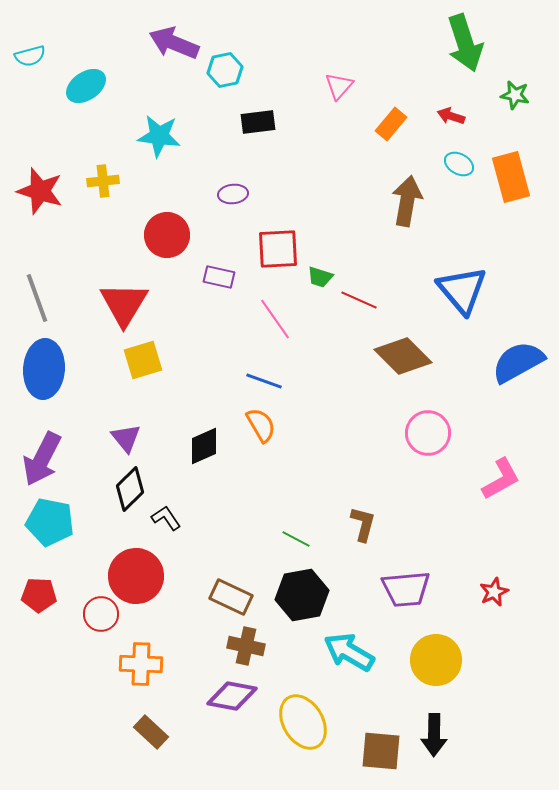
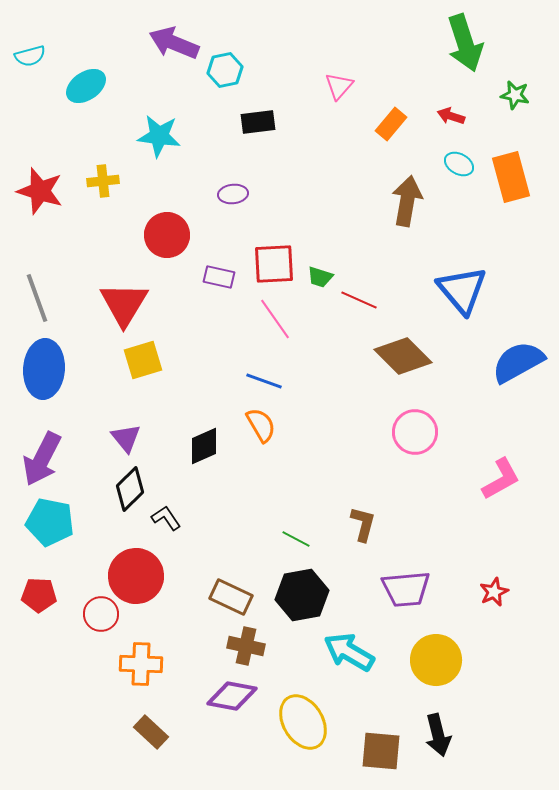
red square at (278, 249): moved 4 px left, 15 px down
pink circle at (428, 433): moved 13 px left, 1 px up
black arrow at (434, 735): moved 4 px right; rotated 15 degrees counterclockwise
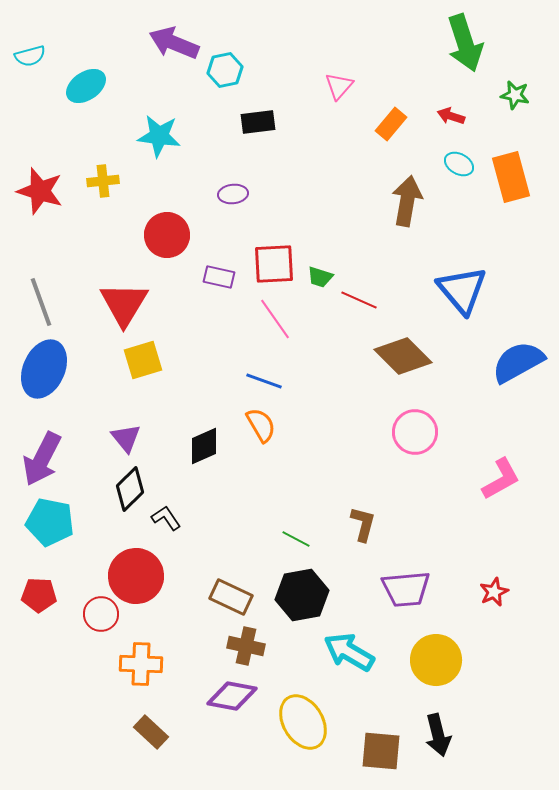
gray line at (37, 298): moved 4 px right, 4 px down
blue ellipse at (44, 369): rotated 20 degrees clockwise
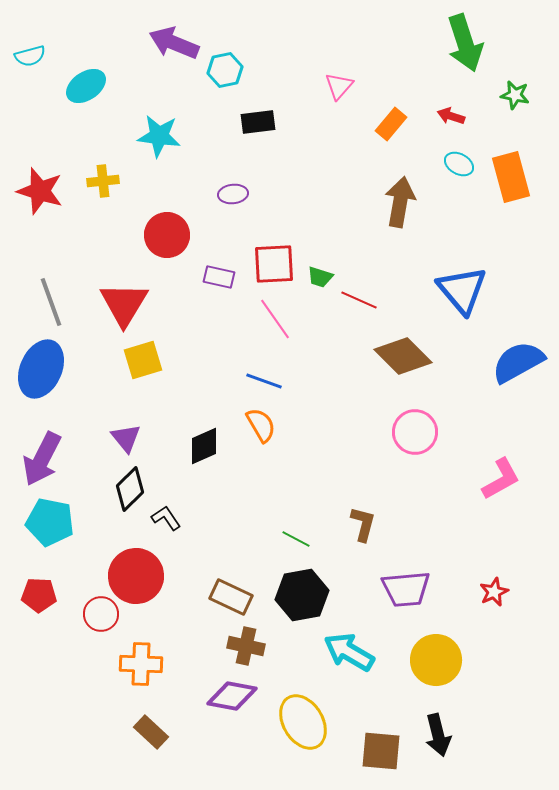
brown arrow at (407, 201): moved 7 px left, 1 px down
gray line at (41, 302): moved 10 px right
blue ellipse at (44, 369): moved 3 px left
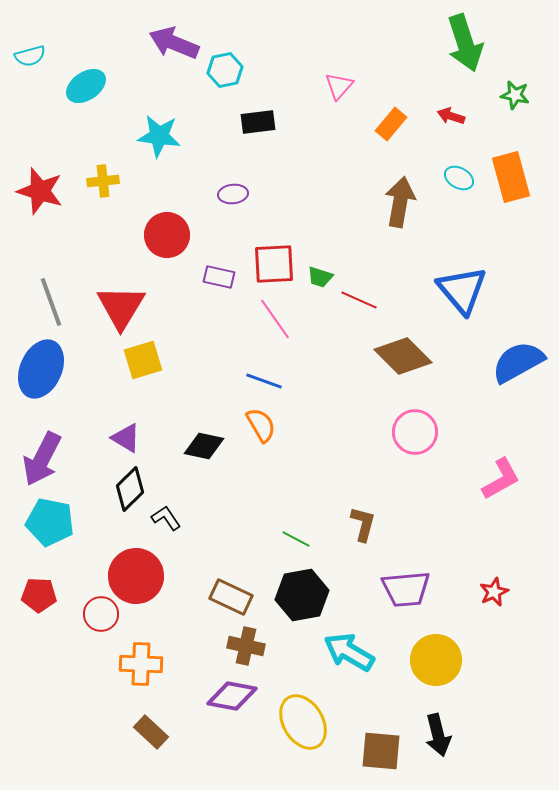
cyan ellipse at (459, 164): moved 14 px down
red triangle at (124, 304): moved 3 px left, 3 px down
purple triangle at (126, 438): rotated 20 degrees counterclockwise
black diamond at (204, 446): rotated 36 degrees clockwise
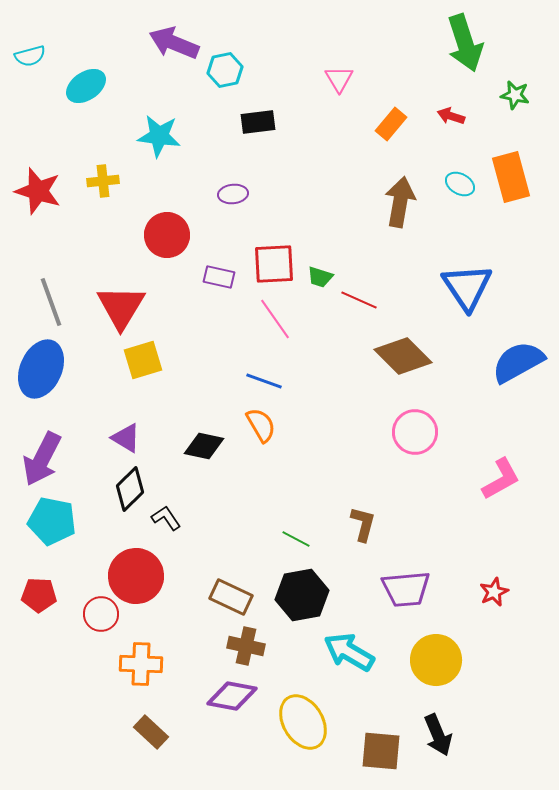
pink triangle at (339, 86): moved 7 px up; rotated 12 degrees counterclockwise
cyan ellipse at (459, 178): moved 1 px right, 6 px down
red star at (40, 191): moved 2 px left
blue triangle at (462, 290): moved 5 px right, 3 px up; rotated 6 degrees clockwise
cyan pentagon at (50, 522): moved 2 px right, 1 px up
black arrow at (438, 735): rotated 9 degrees counterclockwise
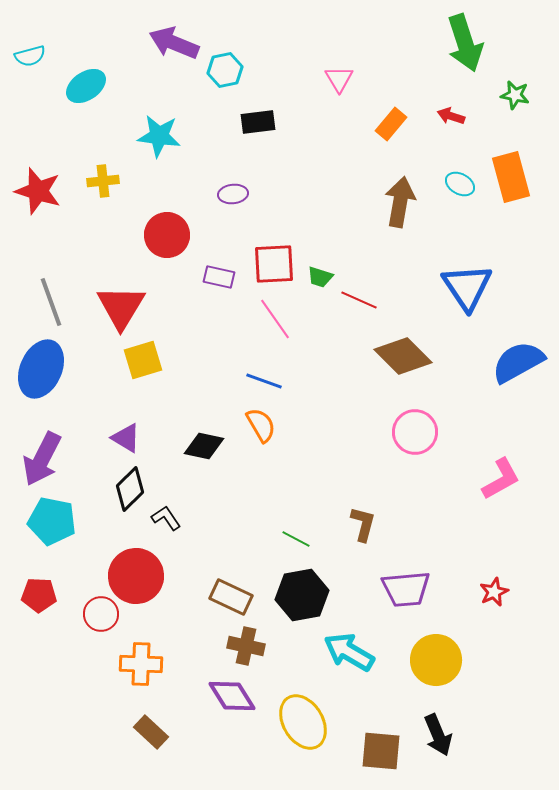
purple diamond at (232, 696): rotated 48 degrees clockwise
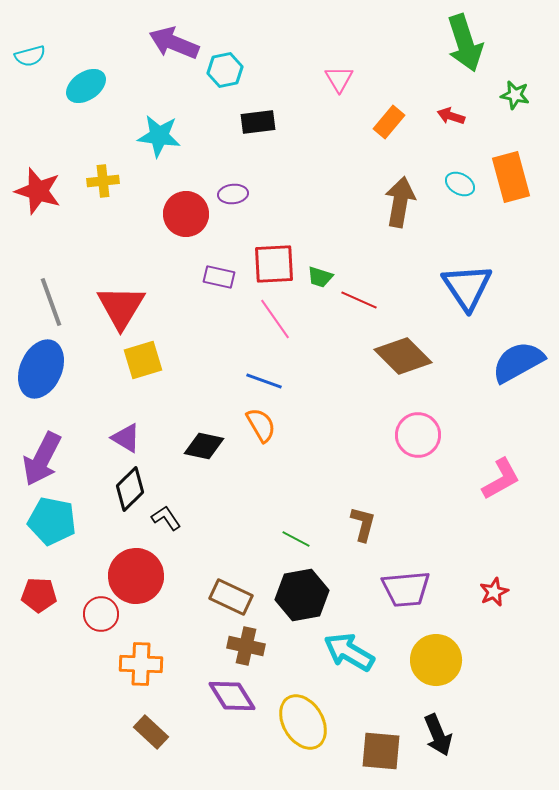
orange rectangle at (391, 124): moved 2 px left, 2 px up
red circle at (167, 235): moved 19 px right, 21 px up
pink circle at (415, 432): moved 3 px right, 3 px down
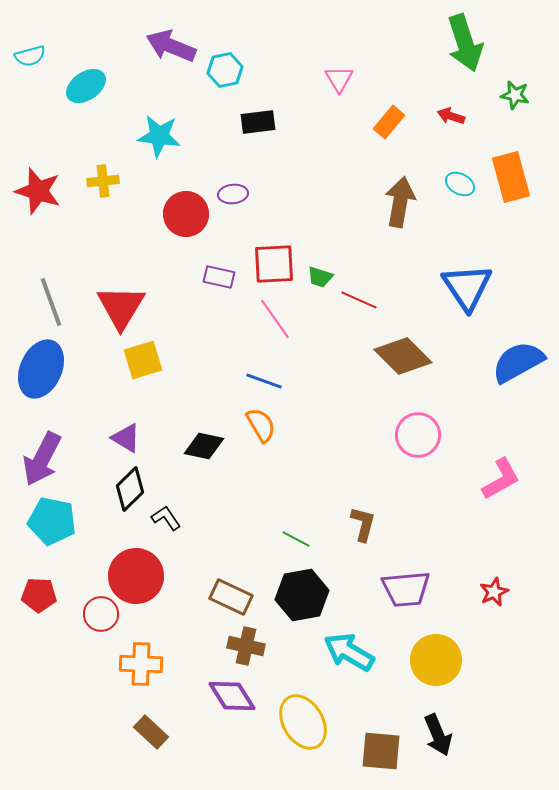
purple arrow at (174, 43): moved 3 px left, 3 px down
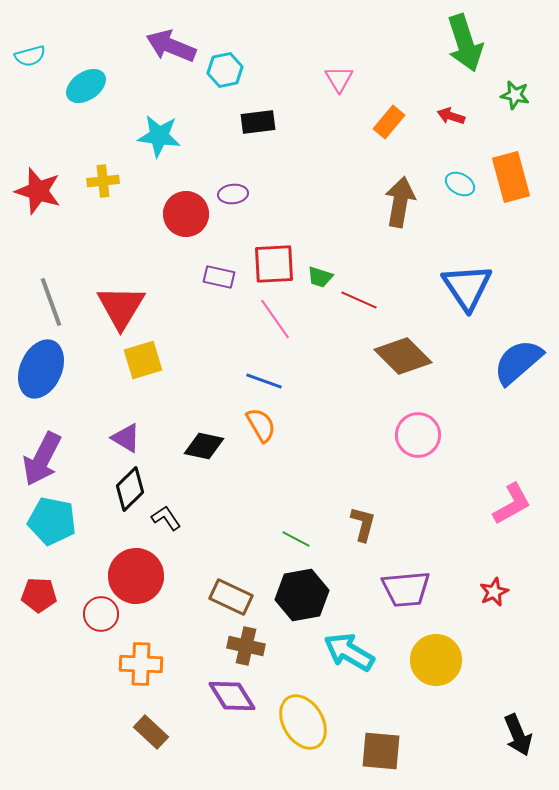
blue semicircle at (518, 362): rotated 12 degrees counterclockwise
pink L-shape at (501, 479): moved 11 px right, 25 px down
black arrow at (438, 735): moved 80 px right
